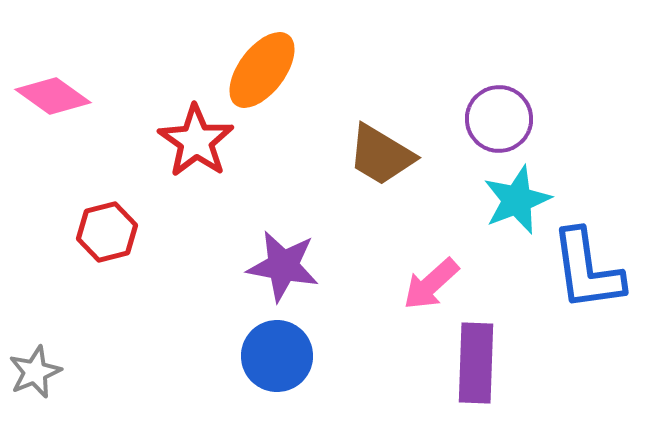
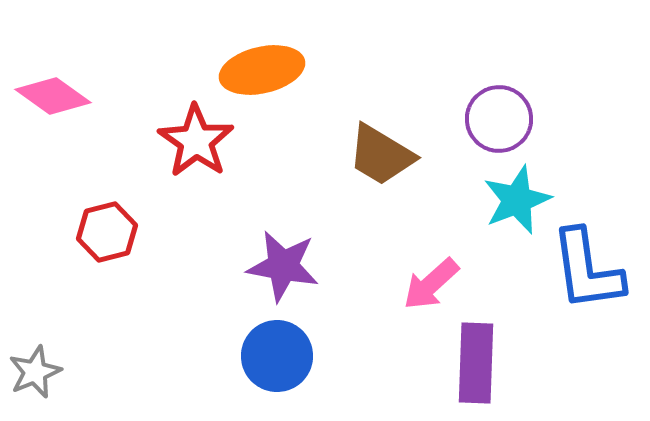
orange ellipse: rotated 40 degrees clockwise
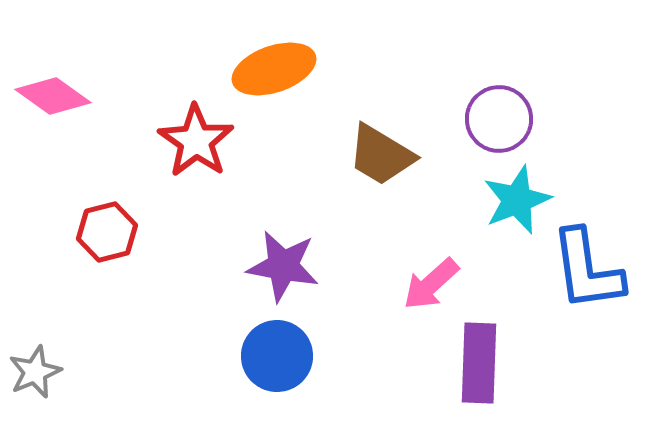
orange ellipse: moved 12 px right, 1 px up; rotated 6 degrees counterclockwise
purple rectangle: moved 3 px right
